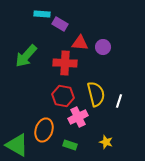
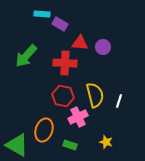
yellow semicircle: moved 1 px left, 1 px down
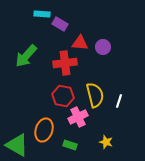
red cross: rotated 10 degrees counterclockwise
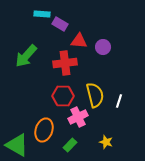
red triangle: moved 1 px left, 2 px up
red hexagon: rotated 10 degrees counterclockwise
green rectangle: rotated 64 degrees counterclockwise
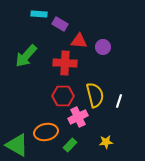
cyan rectangle: moved 3 px left
red cross: rotated 10 degrees clockwise
orange ellipse: moved 2 px right, 2 px down; rotated 60 degrees clockwise
yellow star: rotated 24 degrees counterclockwise
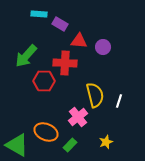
red hexagon: moved 19 px left, 15 px up
pink cross: rotated 12 degrees counterclockwise
orange ellipse: rotated 35 degrees clockwise
yellow star: rotated 16 degrees counterclockwise
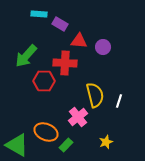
green rectangle: moved 4 px left
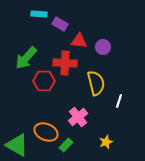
green arrow: moved 2 px down
yellow semicircle: moved 1 px right, 12 px up
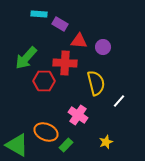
white line: rotated 24 degrees clockwise
pink cross: moved 2 px up; rotated 18 degrees counterclockwise
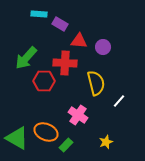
green triangle: moved 7 px up
